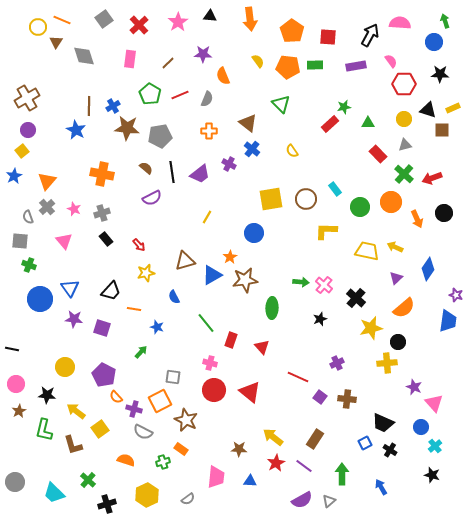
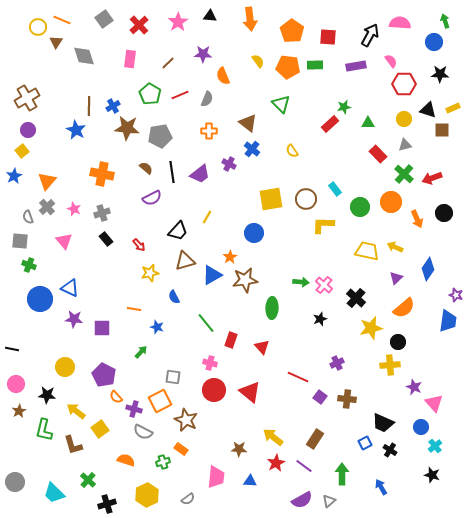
yellow L-shape at (326, 231): moved 3 px left, 6 px up
yellow star at (146, 273): moved 4 px right
blue triangle at (70, 288): rotated 30 degrees counterclockwise
black trapezoid at (111, 291): moved 67 px right, 60 px up
purple square at (102, 328): rotated 18 degrees counterclockwise
yellow cross at (387, 363): moved 3 px right, 2 px down
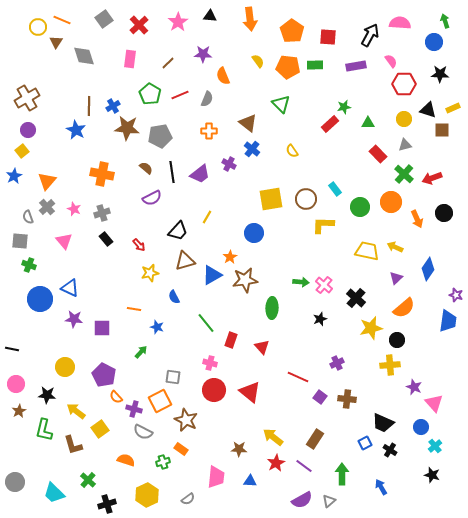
black circle at (398, 342): moved 1 px left, 2 px up
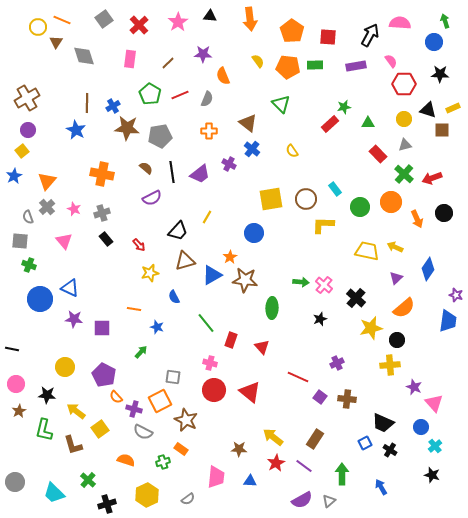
brown line at (89, 106): moved 2 px left, 3 px up
brown star at (245, 280): rotated 15 degrees clockwise
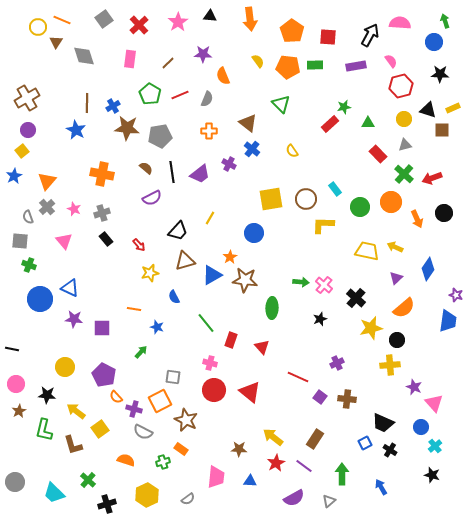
red hexagon at (404, 84): moved 3 px left, 2 px down; rotated 15 degrees counterclockwise
yellow line at (207, 217): moved 3 px right, 1 px down
purple semicircle at (302, 500): moved 8 px left, 2 px up
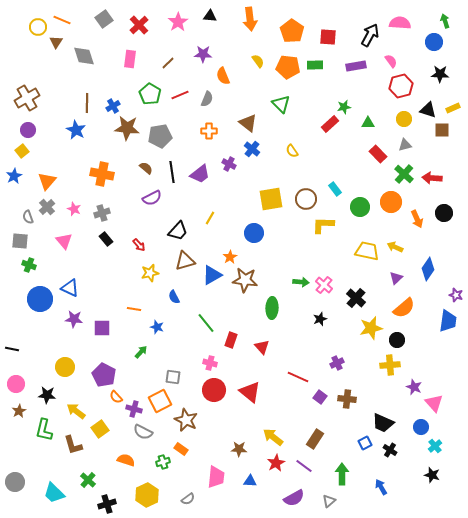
red arrow at (432, 178): rotated 24 degrees clockwise
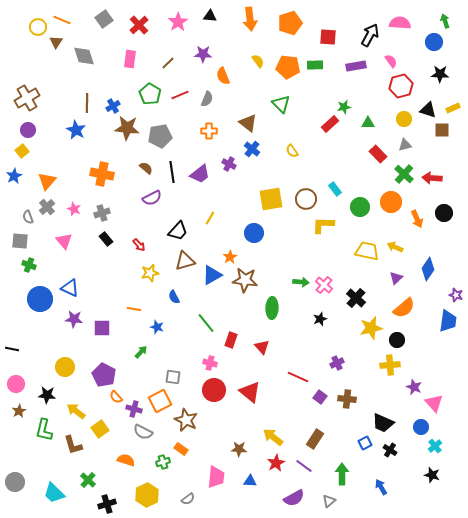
orange pentagon at (292, 31): moved 2 px left, 8 px up; rotated 20 degrees clockwise
